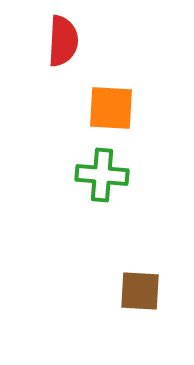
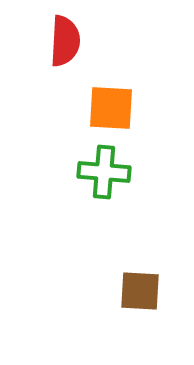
red semicircle: moved 2 px right
green cross: moved 2 px right, 3 px up
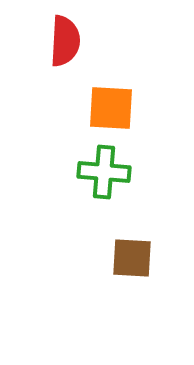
brown square: moved 8 px left, 33 px up
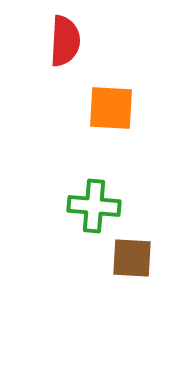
green cross: moved 10 px left, 34 px down
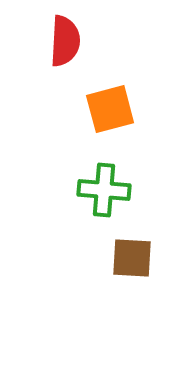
orange square: moved 1 px left, 1 px down; rotated 18 degrees counterclockwise
green cross: moved 10 px right, 16 px up
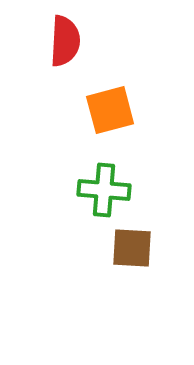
orange square: moved 1 px down
brown square: moved 10 px up
